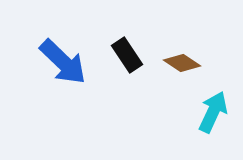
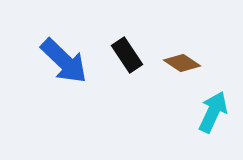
blue arrow: moved 1 px right, 1 px up
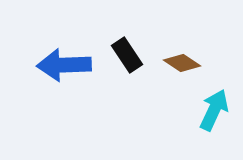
blue arrow: moved 4 px down; rotated 134 degrees clockwise
cyan arrow: moved 1 px right, 2 px up
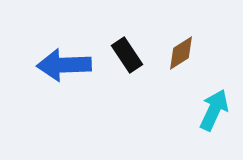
brown diamond: moved 1 px left, 10 px up; rotated 66 degrees counterclockwise
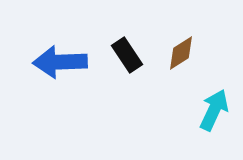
blue arrow: moved 4 px left, 3 px up
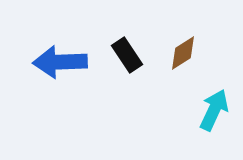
brown diamond: moved 2 px right
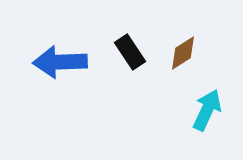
black rectangle: moved 3 px right, 3 px up
cyan arrow: moved 7 px left
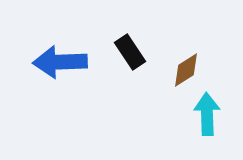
brown diamond: moved 3 px right, 17 px down
cyan arrow: moved 4 px down; rotated 27 degrees counterclockwise
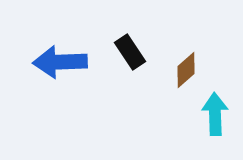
brown diamond: rotated 9 degrees counterclockwise
cyan arrow: moved 8 px right
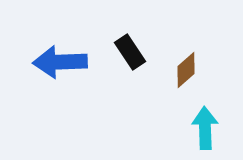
cyan arrow: moved 10 px left, 14 px down
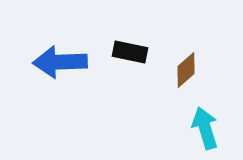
black rectangle: rotated 44 degrees counterclockwise
cyan arrow: rotated 15 degrees counterclockwise
